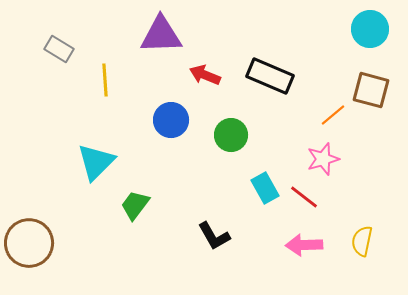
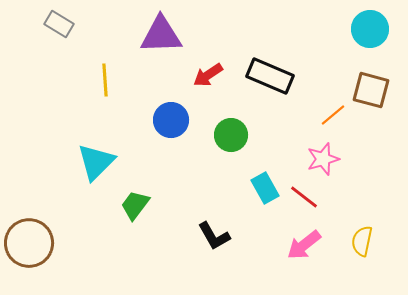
gray rectangle: moved 25 px up
red arrow: moved 3 px right; rotated 56 degrees counterclockwise
pink arrow: rotated 36 degrees counterclockwise
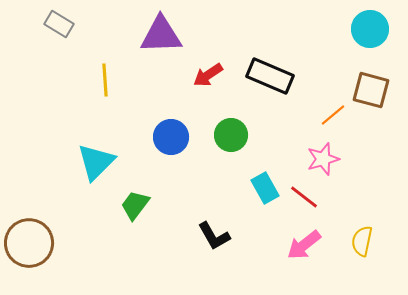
blue circle: moved 17 px down
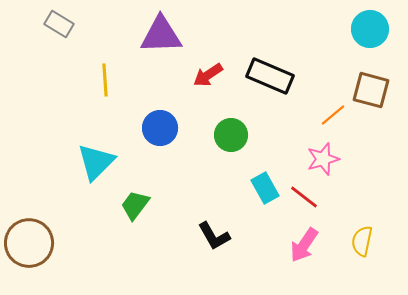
blue circle: moved 11 px left, 9 px up
pink arrow: rotated 18 degrees counterclockwise
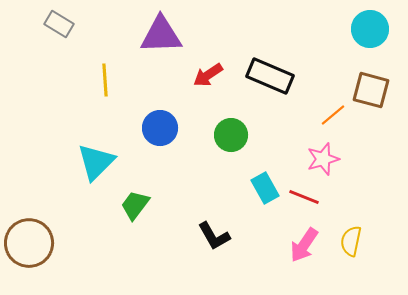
red line: rotated 16 degrees counterclockwise
yellow semicircle: moved 11 px left
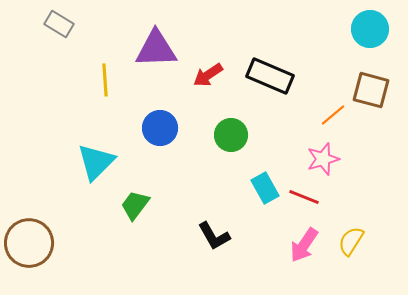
purple triangle: moved 5 px left, 14 px down
yellow semicircle: rotated 20 degrees clockwise
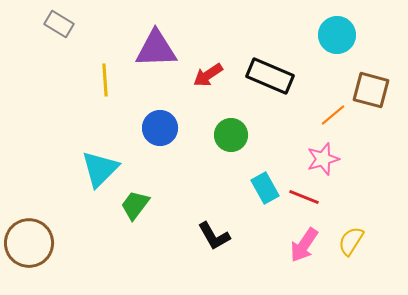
cyan circle: moved 33 px left, 6 px down
cyan triangle: moved 4 px right, 7 px down
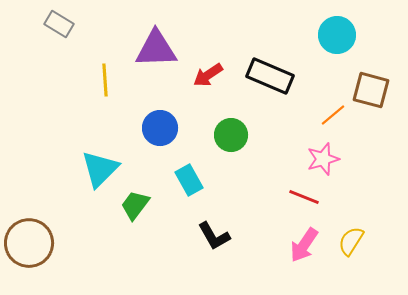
cyan rectangle: moved 76 px left, 8 px up
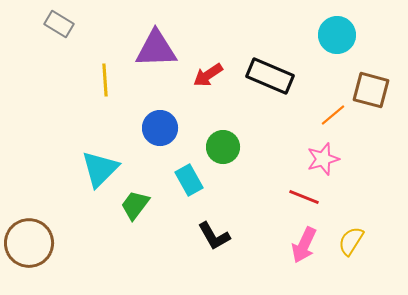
green circle: moved 8 px left, 12 px down
pink arrow: rotated 9 degrees counterclockwise
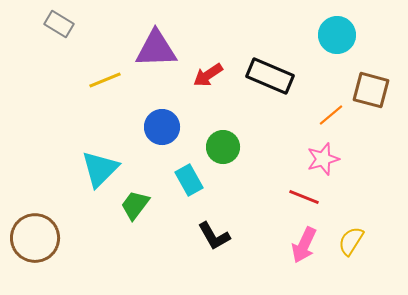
yellow line: rotated 72 degrees clockwise
orange line: moved 2 px left
blue circle: moved 2 px right, 1 px up
brown circle: moved 6 px right, 5 px up
